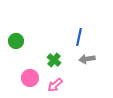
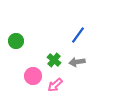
blue line: moved 1 px left, 2 px up; rotated 24 degrees clockwise
gray arrow: moved 10 px left, 3 px down
pink circle: moved 3 px right, 2 px up
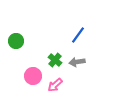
green cross: moved 1 px right
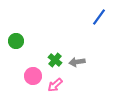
blue line: moved 21 px right, 18 px up
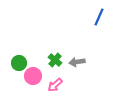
blue line: rotated 12 degrees counterclockwise
green circle: moved 3 px right, 22 px down
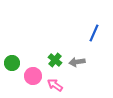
blue line: moved 5 px left, 16 px down
green circle: moved 7 px left
pink arrow: rotated 77 degrees clockwise
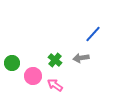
blue line: moved 1 px left, 1 px down; rotated 18 degrees clockwise
gray arrow: moved 4 px right, 4 px up
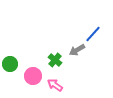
gray arrow: moved 4 px left, 8 px up; rotated 21 degrees counterclockwise
green circle: moved 2 px left, 1 px down
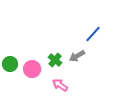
gray arrow: moved 6 px down
pink circle: moved 1 px left, 7 px up
pink arrow: moved 5 px right
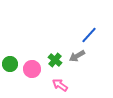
blue line: moved 4 px left, 1 px down
